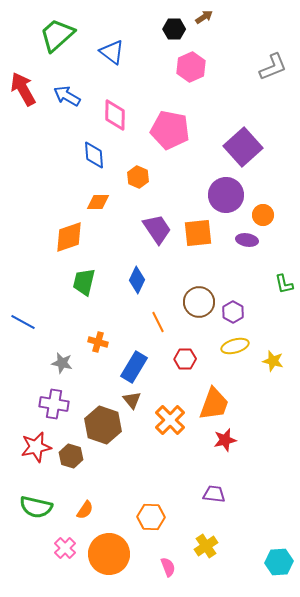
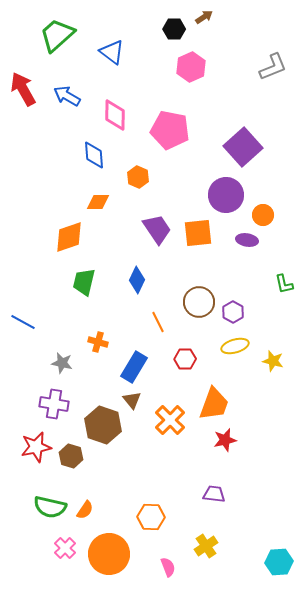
green semicircle at (36, 507): moved 14 px right
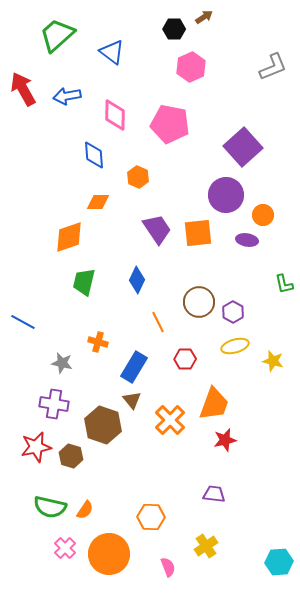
blue arrow at (67, 96): rotated 40 degrees counterclockwise
pink pentagon at (170, 130): moved 6 px up
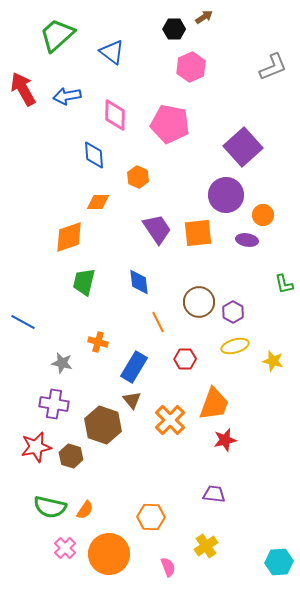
blue diamond at (137, 280): moved 2 px right, 2 px down; rotated 32 degrees counterclockwise
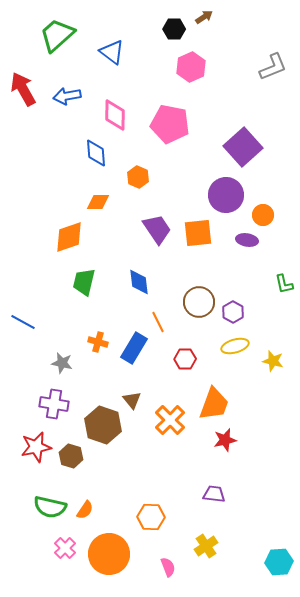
blue diamond at (94, 155): moved 2 px right, 2 px up
blue rectangle at (134, 367): moved 19 px up
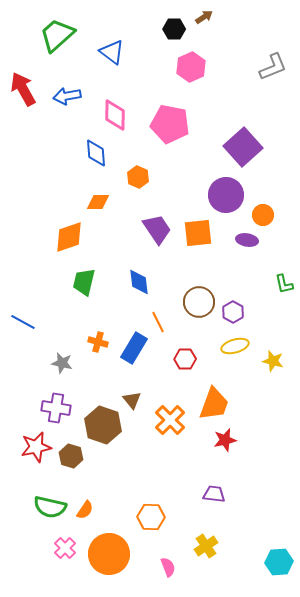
purple cross at (54, 404): moved 2 px right, 4 px down
